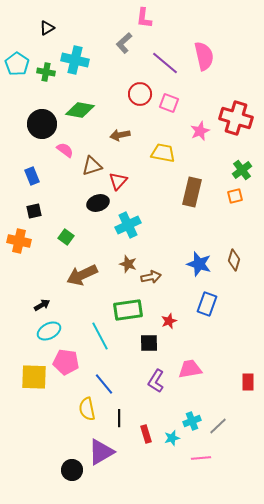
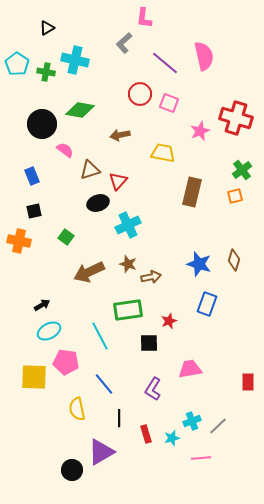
brown triangle at (92, 166): moved 2 px left, 4 px down
brown arrow at (82, 275): moved 7 px right, 3 px up
purple L-shape at (156, 381): moved 3 px left, 8 px down
yellow semicircle at (87, 409): moved 10 px left
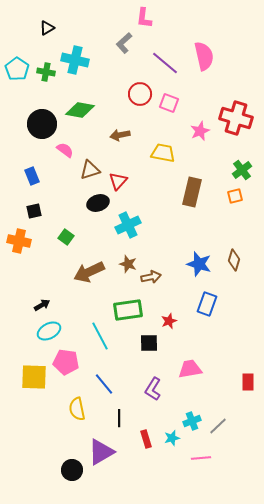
cyan pentagon at (17, 64): moved 5 px down
red rectangle at (146, 434): moved 5 px down
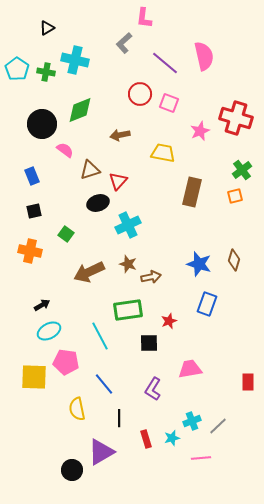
green diamond at (80, 110): rotated 32 degrees counterclockwise
green square at (66, 237): moved 3 px up
orange cross at (19, 241): moved 11 px right, 10 px down
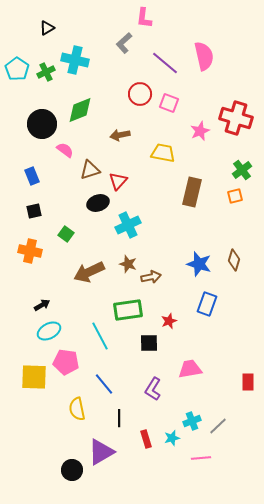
green cross at (46, 72): rotated 36 degrees counterclockwise
